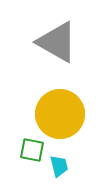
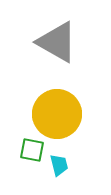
yellow circle: moved 3 px left
cyan trapezoid: moved 1 px up
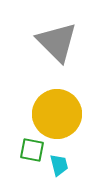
gray triangle: rotated 15 degrees clockwise
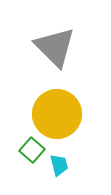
gray triangle: moved 2 px left, 5 px down
green square: rotated 30 degrees clockwise
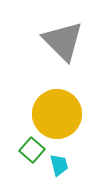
gray triangle: moved 8 px right, 6 px up
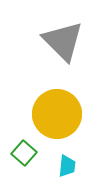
green square: moved 8 px left, 3 px down
cyan trapezoid: moved 8 px right, 1 px down; rotated 20 degrees clockwise
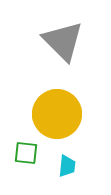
green square: moved 2 px right; rotated 35 degrees counterclockwise
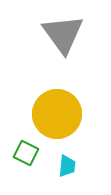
gray triangle: moved 7 px up; rotated 9 degrees clockwise
green square: rotated 20 degrees clockwise
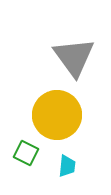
gray triangle: moved 11 px right, 23 px down
yellow circle: moved 1 px down
